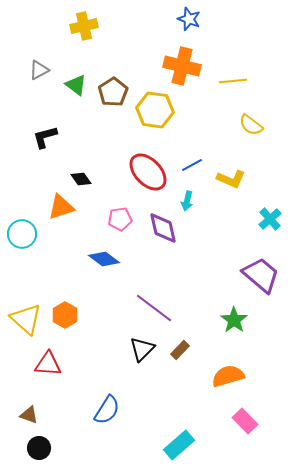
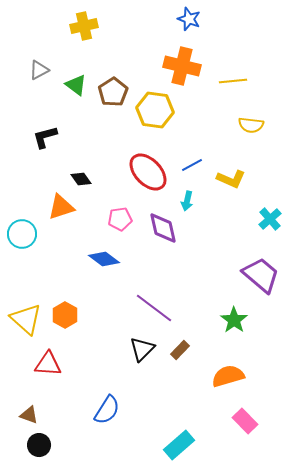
yellow semicircle: rotated 30 degrees counterclockwise
black circle: moved 3 px up
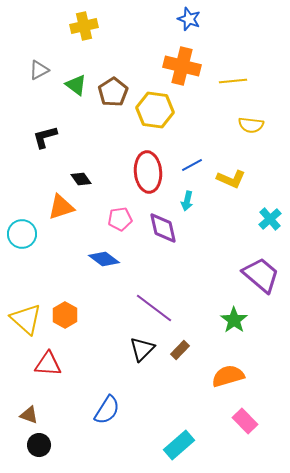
red ellipse: rotated 39 degrees clockwise
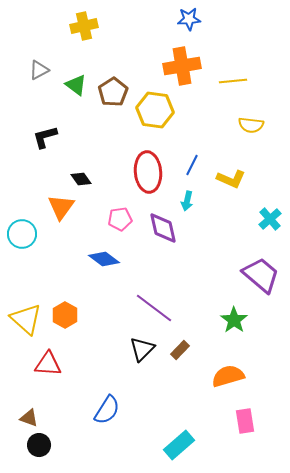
blue star: rotated 25 degrees counterclockwise
orange cross: rotated 24 degrees counterclockwise
blue line: rotated 35 degrees counterclockwise
orange triangle: rotated 36 degrees counterclockwise
brown triangle: moved 3 px down
pink rectangle: rotated 35 degrees clockwise
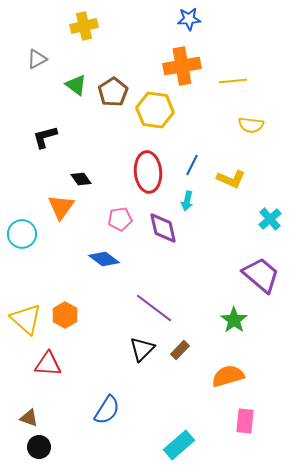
gray triangle: moved 2 px left, 11 px up
pink rectangle: rotated 15 degrees clockwise
black circle: moved 2 px down
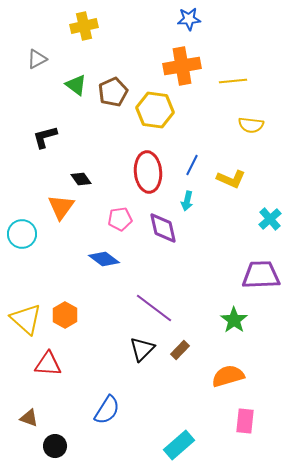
brown pentagon: rotated 8 degrees clockwise
purple trapezoid: rotated 42 degrees counterclockwise
black circle: moved 16 px right, 1 px up
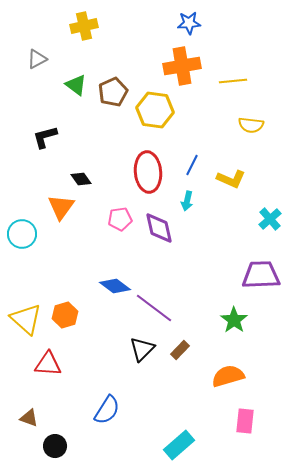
blue star: moved 4 px down
purple diamond: moved 4 px left
blue diamond: moved 11 px right, 27 px down
orange hexagon: rotated 15 degrees clockwise
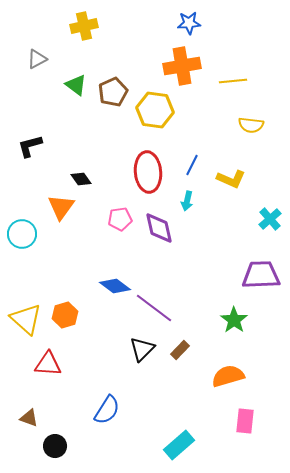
black L-shape: moved 15 px left, 9 px down
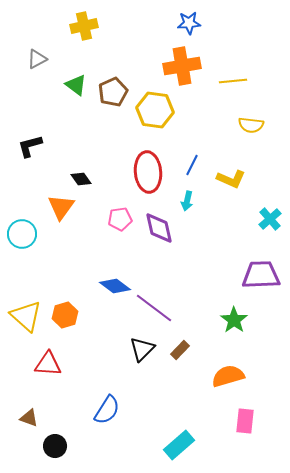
yellow triangle: moved 3 px up
